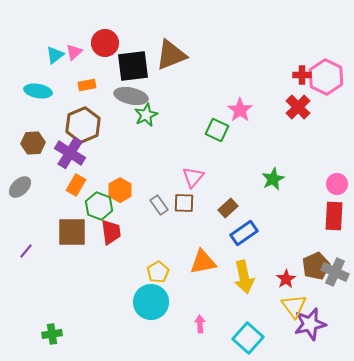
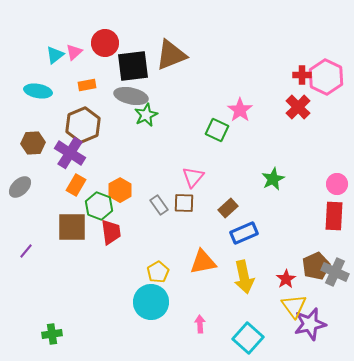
brown square at (72, 232): moved 5 px up
blue rectangle at (244, 233): rotated 12 degrees clockwise
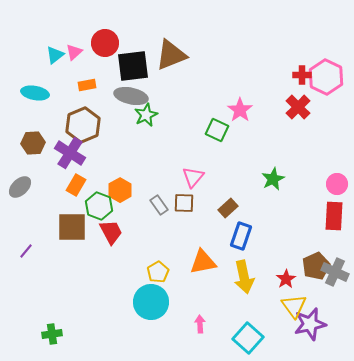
cyan ellipse at (38, 91): moved 3 px left, 2 px down
red trapezoid at (111, 232): rotated 20 degrees counterclockwise
blue rectangle at (244, 233): moved 3 px left, 3 px down; rotated 48 degrees counterclockwise
